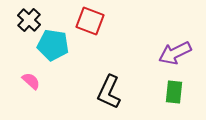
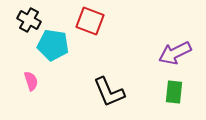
black cross: rotated 15 degrees counterclockwise
pink semicircle: rotated 30 degrees clockwise
black L-shape: rotated 48 degrees counterclockwise
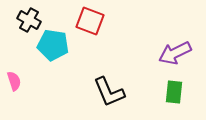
pink semicircle: moved 17 px left
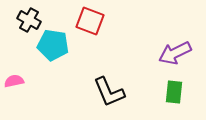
pink semicircle: rotated 84 degrees counterclockwise
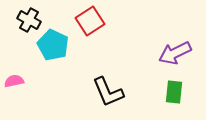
red square: rotated 36 degrees clockwise
cyan pentagon: rotated 16 degrees clockwise
black L-shape: moved 1 px left
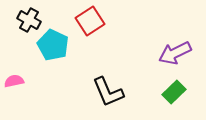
green rectangle: rotated 40 degrees clockwise
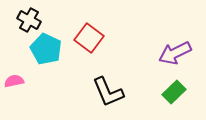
red square: moved 1 px left, 17 px down; rotated 20 degrees counterclockwise
cyan pentagon: moved 7 px left, 4 px down
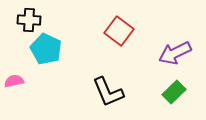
black cross: rotated 25 degrees counterclockwise
red square: moved 30 px right, 7 px up
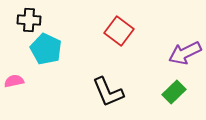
purple arrow: moved 10 px right
